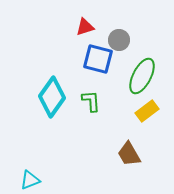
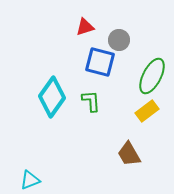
blue square: moved 2 px right, 3 px down
green ellipse: moved 10 px right
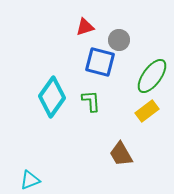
green ellipse: rotated 9 degrees clockwise
brown trapezoid: moved 8 px left
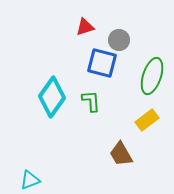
blue square: moved 2 px right, 1 px down
green ellipse: rotated 18 degrees counterclockwise
yellow rectangle: moved 9 px down
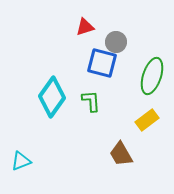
gray circle: moved 3 px left, 2 px down
cyan triangle: moved 9 px left, 19 px up
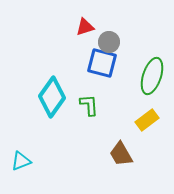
gray circle: moved 7 px left
green L-shape: moved 2 px left, 4 px down
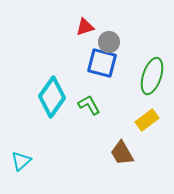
green L-shape: rotated 25 degrees counterclockwise
brown trapezoid: moved 1 px right, 1 px up
cyan triangle: rotated 20 degrees counterclockwise
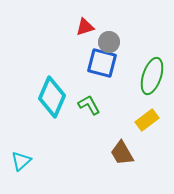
cyan diamond: rotated 12 degrees counterclockwise
